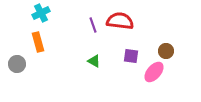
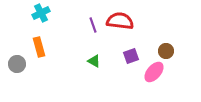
orange rectangle: moved 1 px right, 5 px down
purple square: rotated 28 degrees counterclockwise
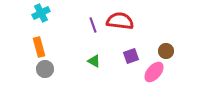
gray circle: moved 28 px right, 5 px down
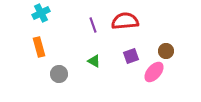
red semicircle: moved 5 px right; rotated 12 degrees counterclockwise
gray circle: moved 14 px right, 5 px down
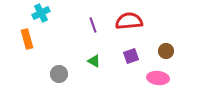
red semicircle: moved 4 px right
orange rectangle: moved 12 px left, 8 px up
pink ellipse: moved 4 px right, 6 px down; rotated 55 degrees clockwise
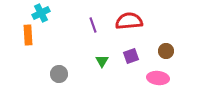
orange rectangle: moved 1 px right, 4 px up; rotated 12 degrees clockwise
green triangle: moved 8 px right; rotated 32 degrees clockwise
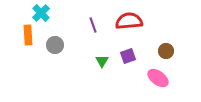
cyan cross: rotated 18 degrees counterclockwise
purple square: moved 3 px left
gray circle: moved 4 px left, 29 px up
pink ellipse: rotated 30 degrees clockwise
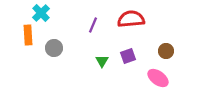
red semicircle: moved 2 px right, 2 px up
purple line: rotated 42 degrees clockwise
gray circle: moved 1 px left, 3 px down
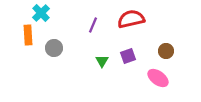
red semicircle: rotated 8 degrees counterclockwise
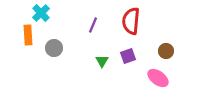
red semicircle: moved 2 px down; rotated 72 degrees counterclockwise
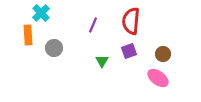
brown circle: moved 3 px left, 3 px down
purple square: moved 1 px right, 5 px up
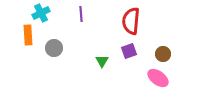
cyan cross: rotated 18 degrees clockwise
purple line: moved 12 px left, 11 px up; rotated 28 degrees counterclockwise
